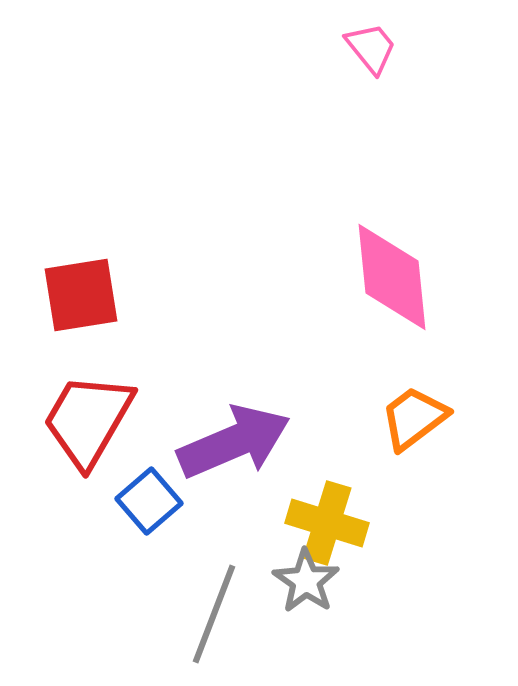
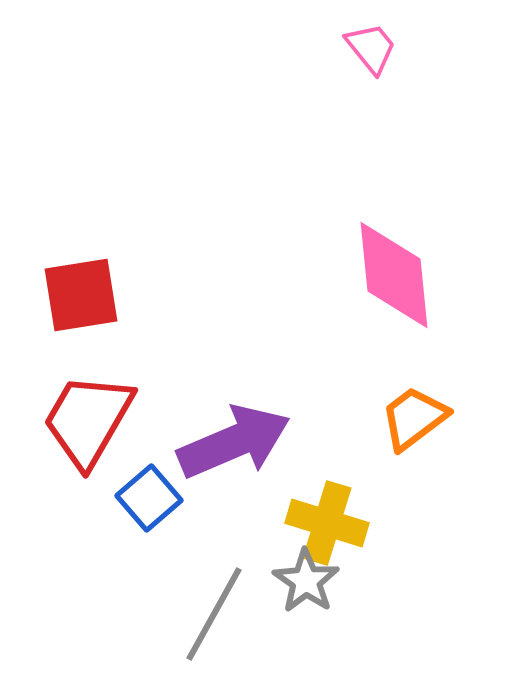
pink diamond: moved 2 px right, 2 px up
blue square: moved 3 px up
gray line: rotated 8 degrees clockwise
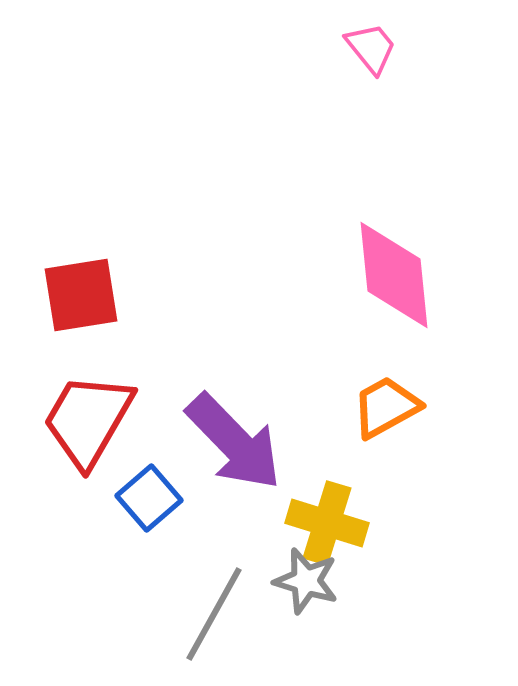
orange trapezoid: moved 28 px left, 11 px up; rotated 8 degrees clockwise
purple arrow: rotated 69 degrees clockwise
gray star: rotated 18 degrees counterclockwise
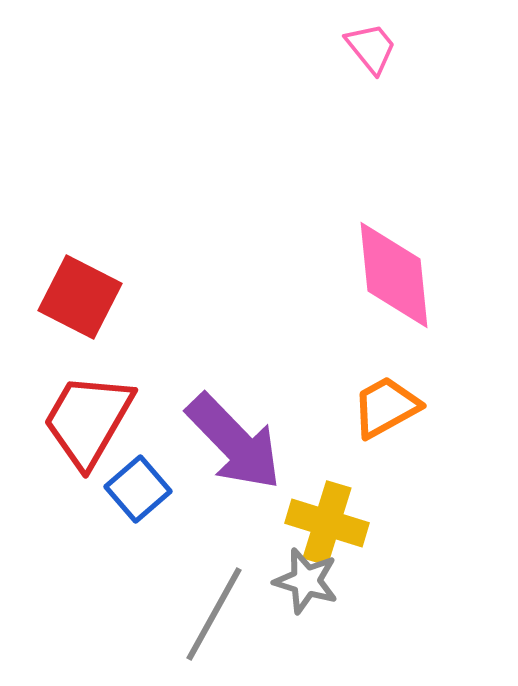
red square: moved 1 px left, 2 px down; rotated 36 degrees clockwise
blue square: moved 11 px left, 9 px up
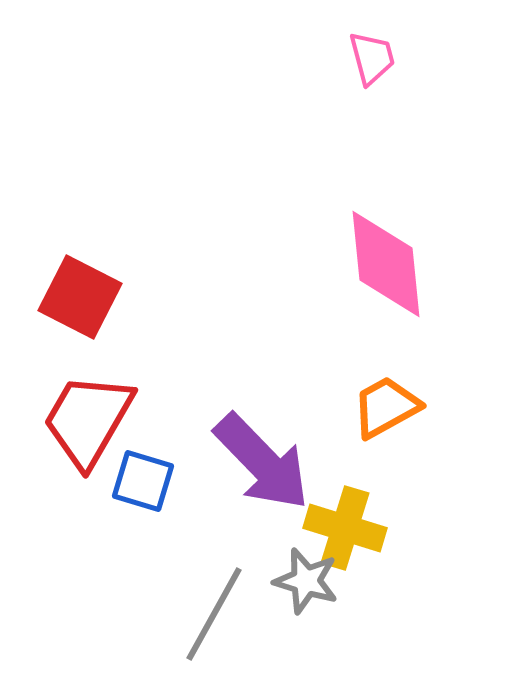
pink trapezoid: moved 1 px right, 10 px down; rotated 24 degrees clockwise
pink diamond: moved 8 px left, 11 px up
purple arrow: moved 28 px right, 20 px down
blue square: moved 5 px right, 8 px up; rotated 32 degrees counterclockwise
yellow cross: moved 18 px right, 5 px down
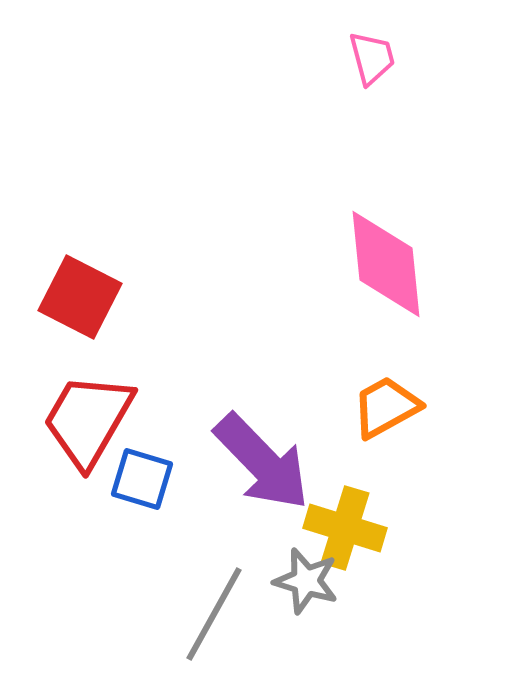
blue square: moved 1 px left, 2 px up
